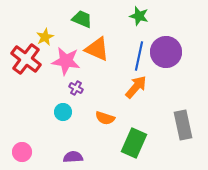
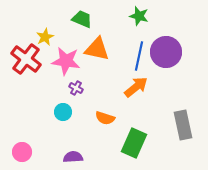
orange triangle: rotated 12 degrees counterclockwise
orange arrow: rotated 10 degrees clockwise
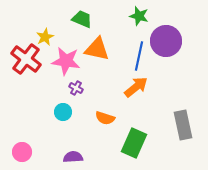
purple circle: moved 11 px up
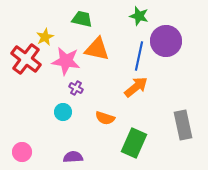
green trapezoid: rotated 10 degrees counterclockwise
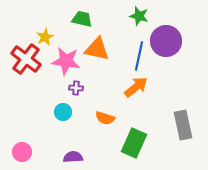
purple cross: rotated 24 degrees counterclockwise
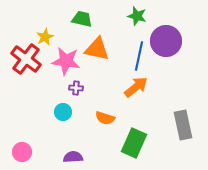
green star: moved 2 px left
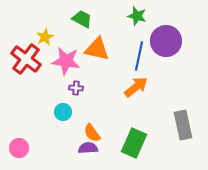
green trapezoid: rotated 15 degrees clockwise
orange semicircle: moved 13 px left, 15 px down; rotated 36 degrees clockwise
pink circle: moved 3 px left, 4 px up
purple semicircle: moved 15 px right, 9 px up
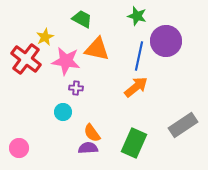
gray rectangle: rotated 68 degrees clockwise
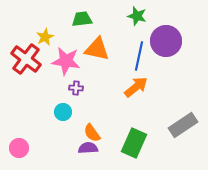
green trapezoid: rotated 35 degrees counterclockwise
